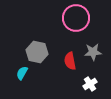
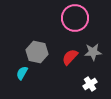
pink circle: moved 1 px left
red semicircle: moved 4 px up; rotated 54 degrees clockwise
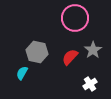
gray star: moved 2 px up; rotated 30 degrees counterclockwise
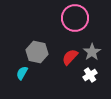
gray star: moved 1 px left, 2 px down
white cross: moved 9 px up
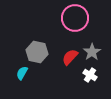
white cross: rotated 24 degrees counterclockwise
